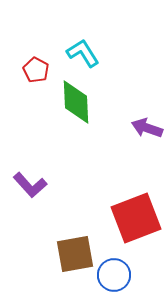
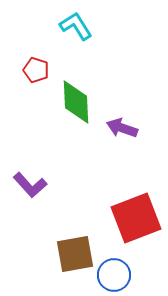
cyan L-shape: moved 7 px left, 27 px up
red pentagon: rotated 10 degrees counterclockwise
purple arrow: moved 25 px left
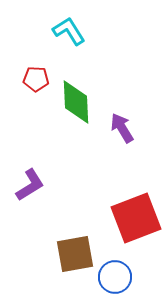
cyan L-shape: moved 7 px left, 5 px down
red pentagon: moved 9 px down; rotated 15 degrees counterclockwise
purple arrow: rotated 40 degrees clockwise
purple L-shape: rotated 80 degrees counterclockwise
blue circle: moved 1 px right, 2 px down
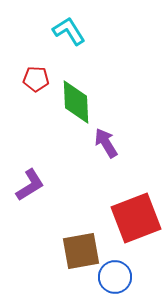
purple arrow: moved 16 px left, 15 px down
brown square: moved 6 px right, 3 px up
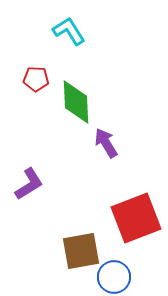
purple L-shape: moved 1 px left, 1 px up
blue circle: moved 1 px left
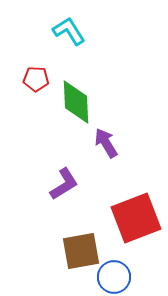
purple L-shape: moved 35 px right
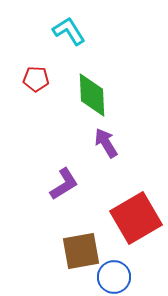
green diamond: moved 16 px right, 7 px up
red square: rotated 9 degrees counterclockwise
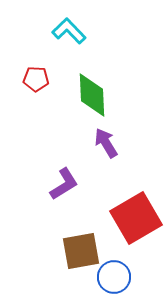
cyan L-shape: rotated 12 degrees counterclockwise
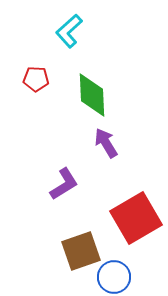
cyan L-shape: rotated 88 degrees counterclockwise
brown square: rotated 9 degrees counterclockwise
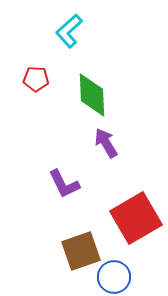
purple L-shape: rotated 96 degrees clockwise
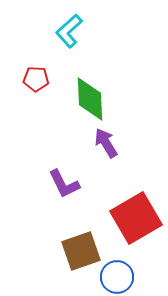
green diamond: moved 2 px left, 4 px down
blue circle: moved 3 px right
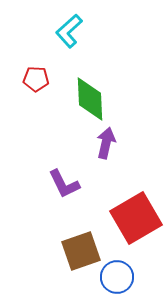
purple arrow: rotated 44 degrees clockwise
